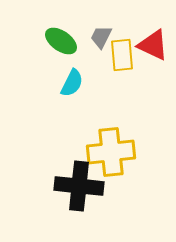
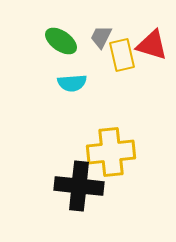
red triangle: moved 1 px left; rotated 8 degrees counterclockwise
yellow rectangle: rotated 8 degrees counterclockwise
cyan semicircle: rotated 60 degrees clockwise
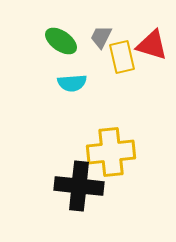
yellow rectangle: moved 2 px down
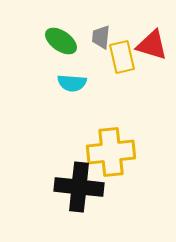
gray trapezoid: rotated 20 degrees counterclockwise
cyan semicircle: rotated 8 degrees clockwise
black cross: moved 1 px down
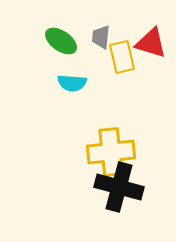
red triangle: moved 1 px left, 2 px up
black cross: moved 40 px right; rotated 9 degrees clockwise
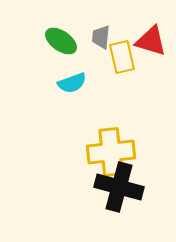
red triangle: moved 2 px up
cyan semicircle: rotated 24 degrees counterclockwise
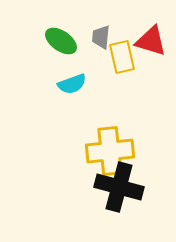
cyan semicircle: moved 1 px down
yellow cross: moved 1 px left, 1 px up
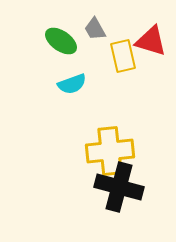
gray trapezoid: moved 6 px left, 8 px up; rotated 35 degrees counterclockwise
yellow rectangle: moved 1 px right, 1 px up
